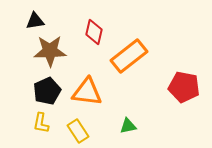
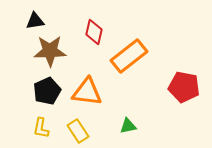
yellow L-shape: moved 5 px down
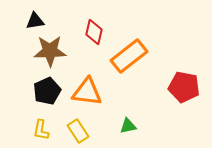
yellow L-shape: moved 2 px down
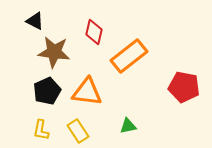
black triangle: rotated 36 degrees clockwise
brown star: moved 4 px right, 1 px down; rotated 8 degrees clockwise
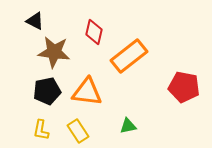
black pentagon: rotated 12 degrees clockwise
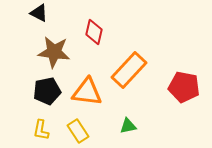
black triangle: moved 4 px right, 8 px up
orange rectangle: moved 14 px down; rotated 9 degrees counterclockwise
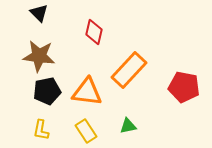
black triangle: rotated 18 degrees clockwise
brown star: moved 15 px left, 4 px down
yellow rectangle: moved 8 px right
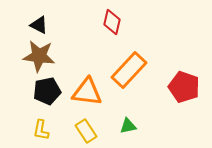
black triangle: moved 12 px down; rotated 18 degrees counterclockwise
red diamond: moved 18 px right, 10 px up
red pentagon: rotated 8 degrees clockwise
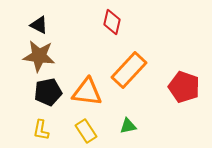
black pentagon: moved 1 px right, 1 px down
